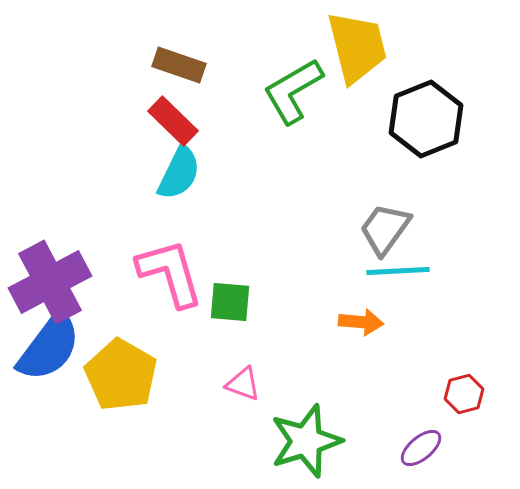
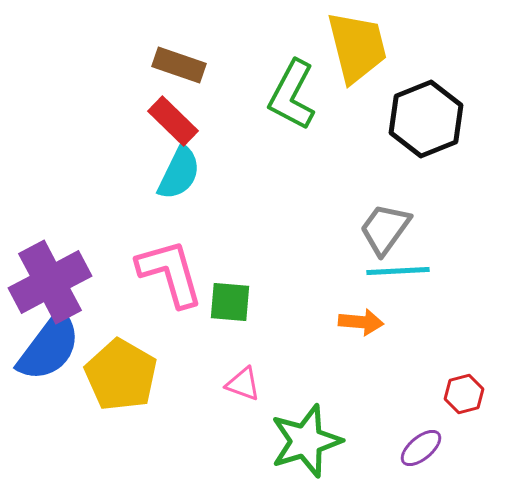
green L-shape: moved 1 px left, 4 px down; rotated 32 degrees counterclockwise
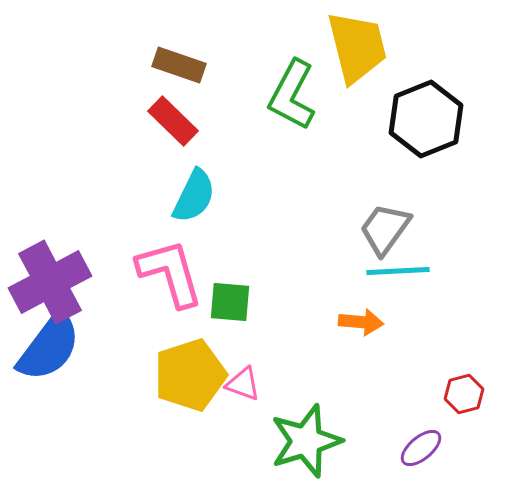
cyan semicircle: moved 15 px right, 23 px down
yellow pentagon: moved 69 px right; rotated 24 degrees clockwise
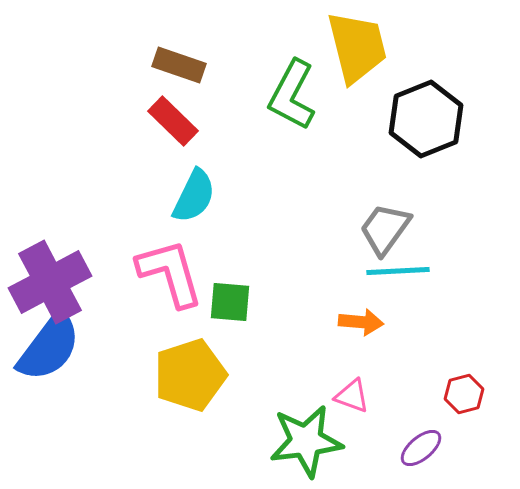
pink triangle: moved 109 px right, 12 px down
green star: rotated 10 degrees clockwise
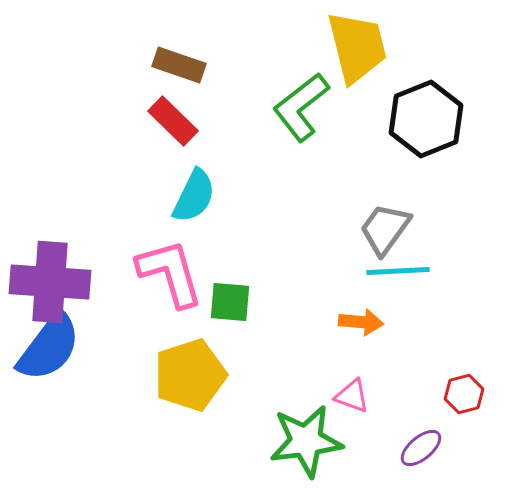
green L-shape: moved 9 px right, 12 px down; rotated 24 degrees clockwise
purple cross: rotated 32 degrees clockwise
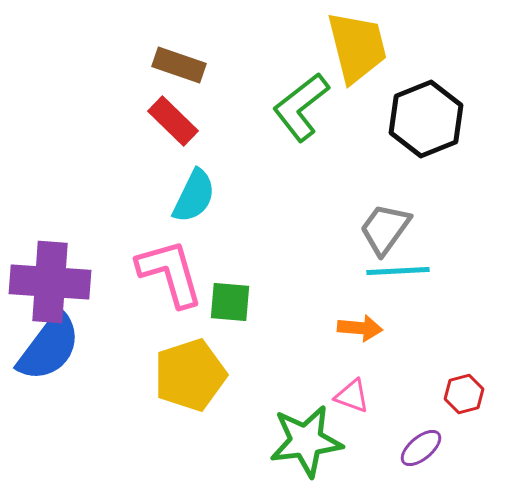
orange arrow: moved 1 px left, 6 px down
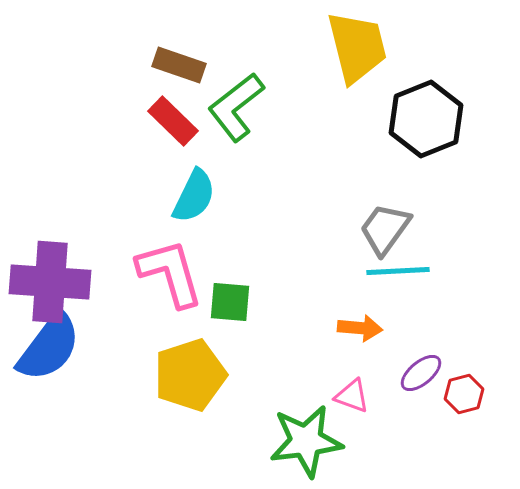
green L-shape: moved 65 px left
purple ellipse: moved 75 px up
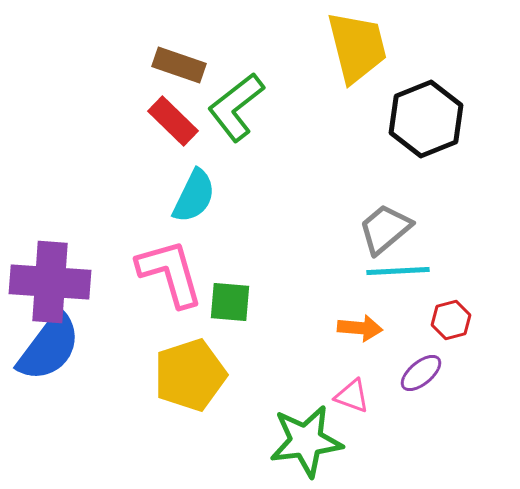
gray trapezoid: rotated 14 degrees clockwise
red hexagon: moved 13 px left, 74 px up
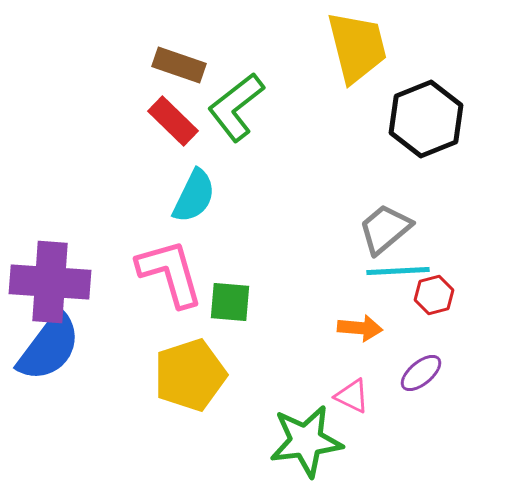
red hexagon: moved 17 px left, 25 px up
pink triangle: rotated 6 degrees clockwise
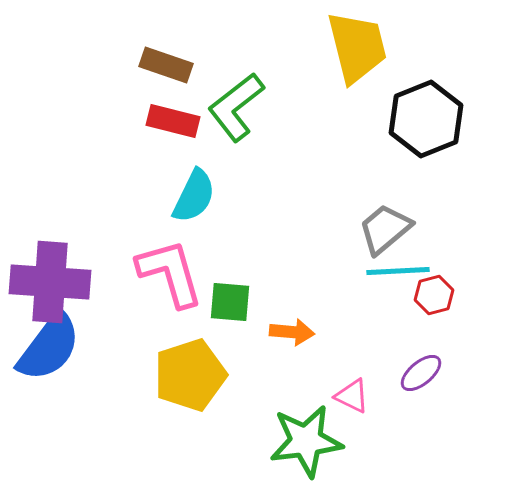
brown rectangle: moved 13 px left
red rectangle: rotated 30 degrees counterclockwise
orange arrow: moved 68 px left, 4 px down
